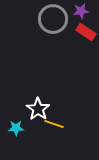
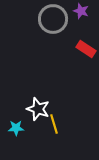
purple star: rotated 28 degrees clockwise
red rectangle: moved 17 px down
white star: rotated 15 degrees counterclockwise
yellow line: rotated 54 degrees clockwise
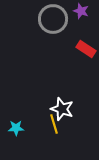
white star: moved 24 px right
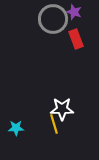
purple star: moved 7 px left, 1 px down
red rectangle: moved 10 px left, 10 px up; rotated 36 degrees clockwise
white star: rotated 20 degrees counterclockwise
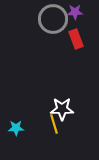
purple star: moved 1 px right; rotated 21 degrees counterclockwise
